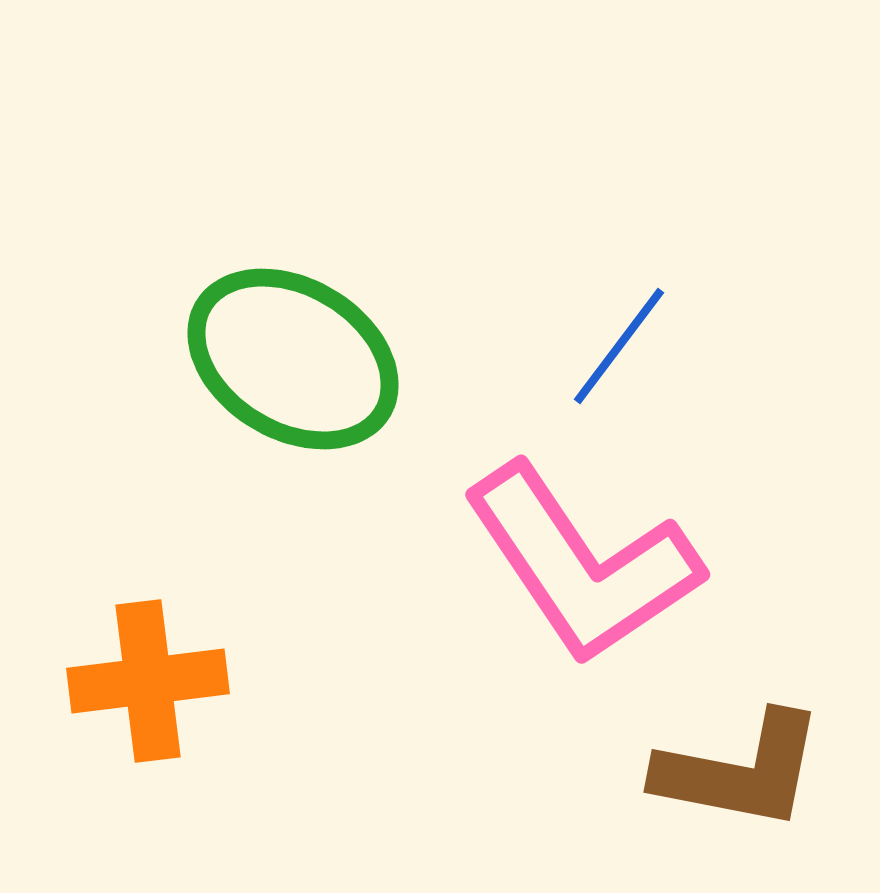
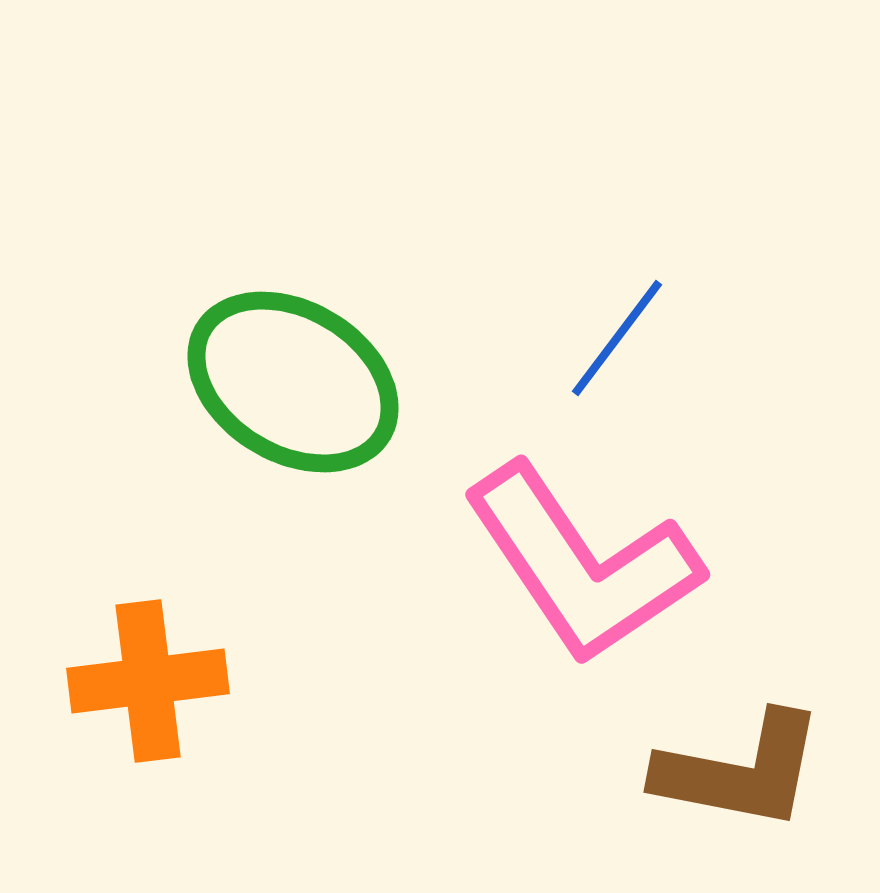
blue line: moved 2 px left, 8 px up
green ellipse: moved 23 px down
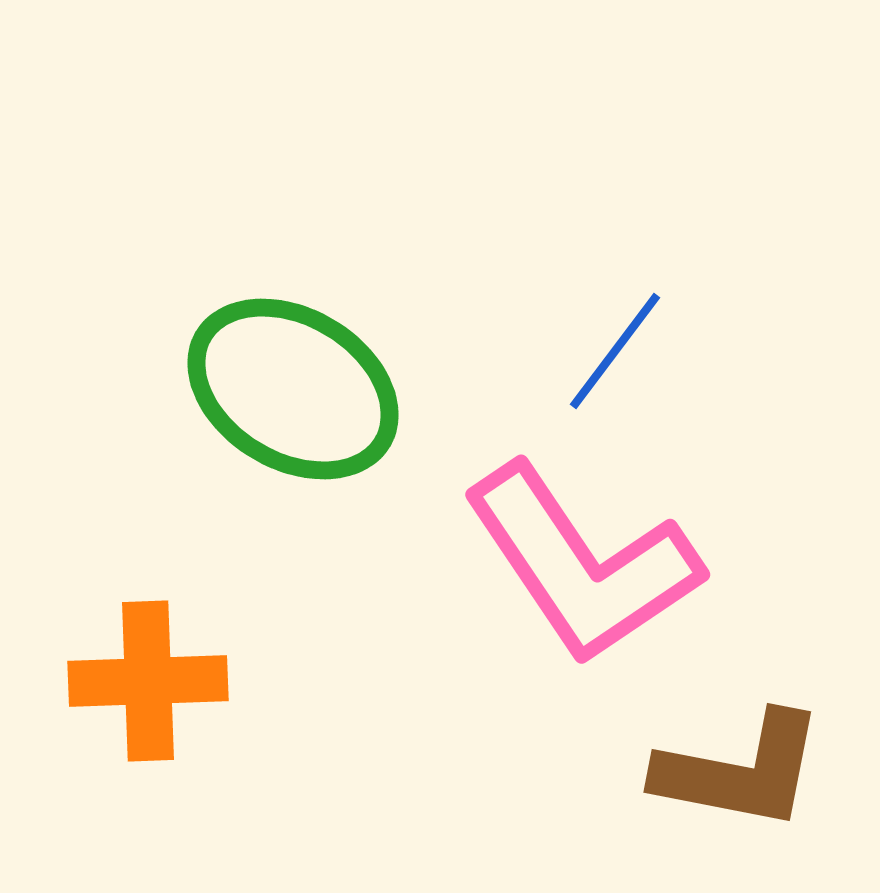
blue line: moved 2 px left, 13 px down
green ellipse: moved 7 px down
orange cross: rotated 5 degrees clockwise
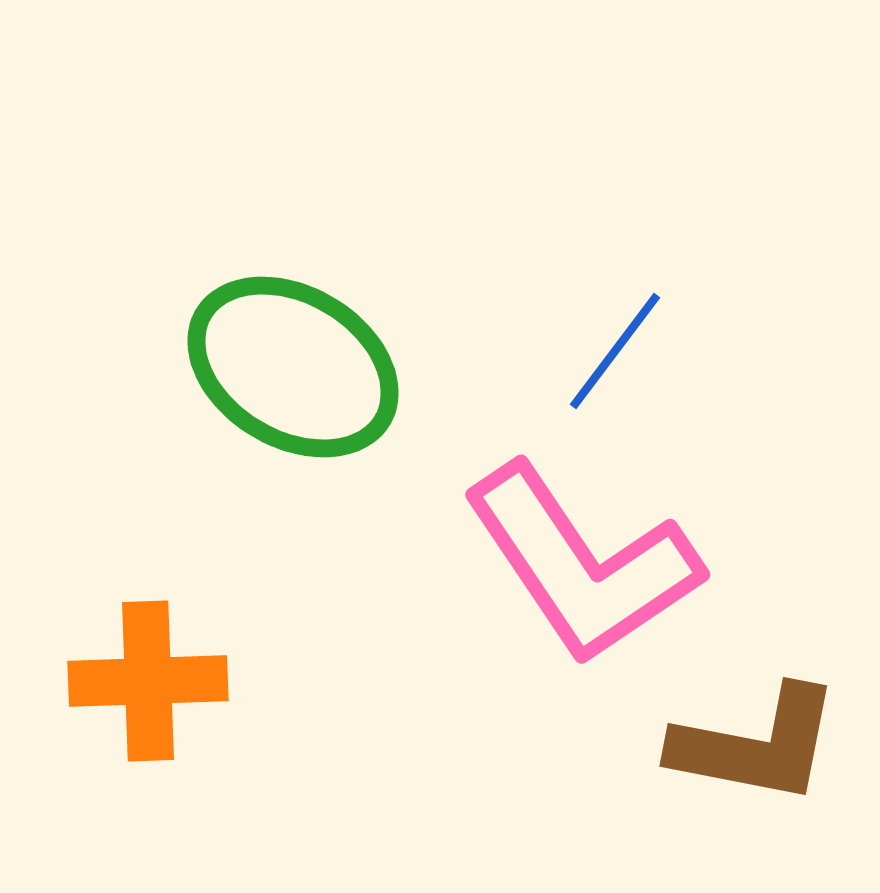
green ellipse: moved 22 px up
brown L-shape: moved 16 px right, 26 px up
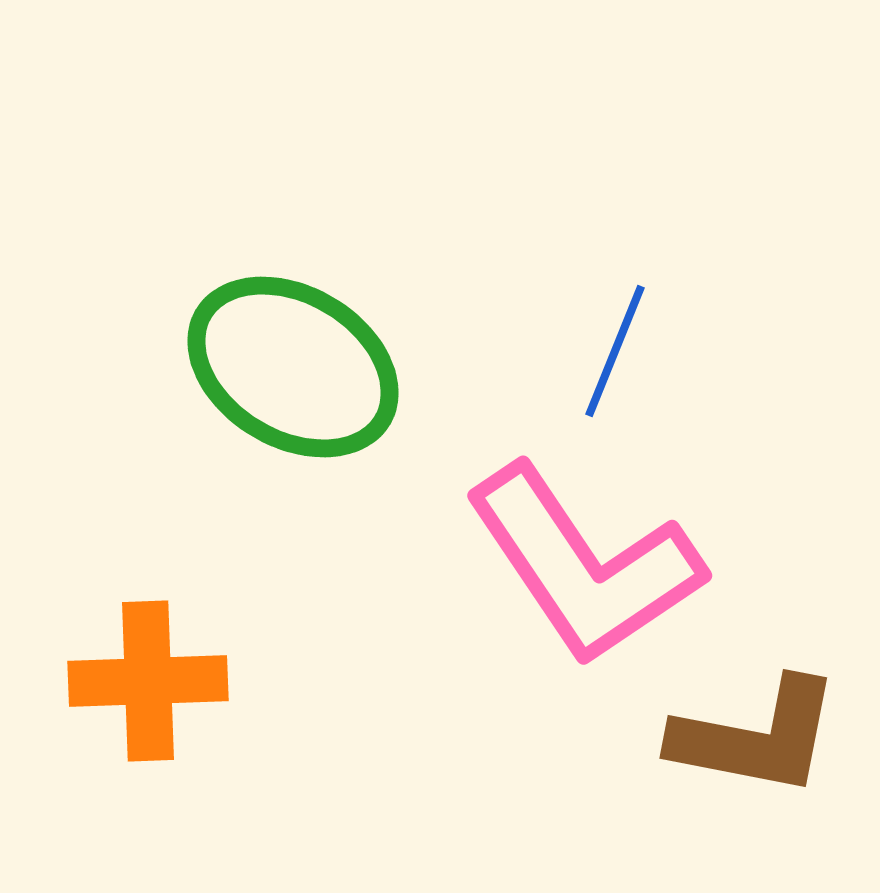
blue line: rotated 15 degrees counterclockwise
pink L-shape: moved 2 px right, 1 px down
brown L-shape: moved 8 px up
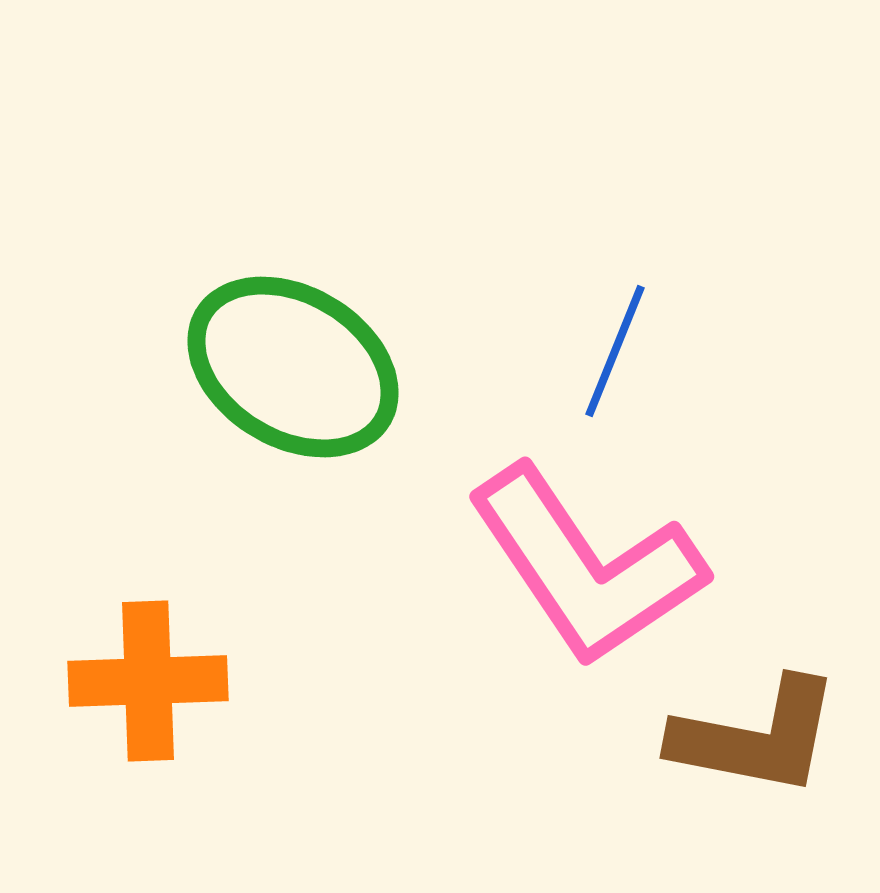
pink L-shape: moved 2 px right, 1 px down
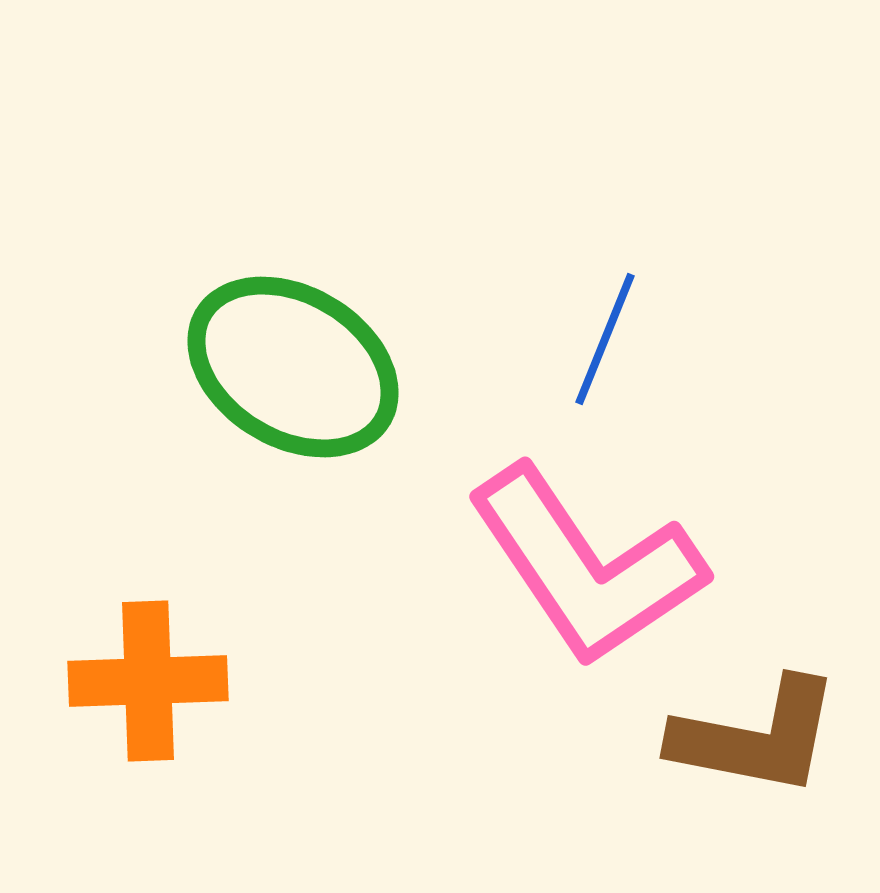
blue line: moved 10 px left, 12 px up
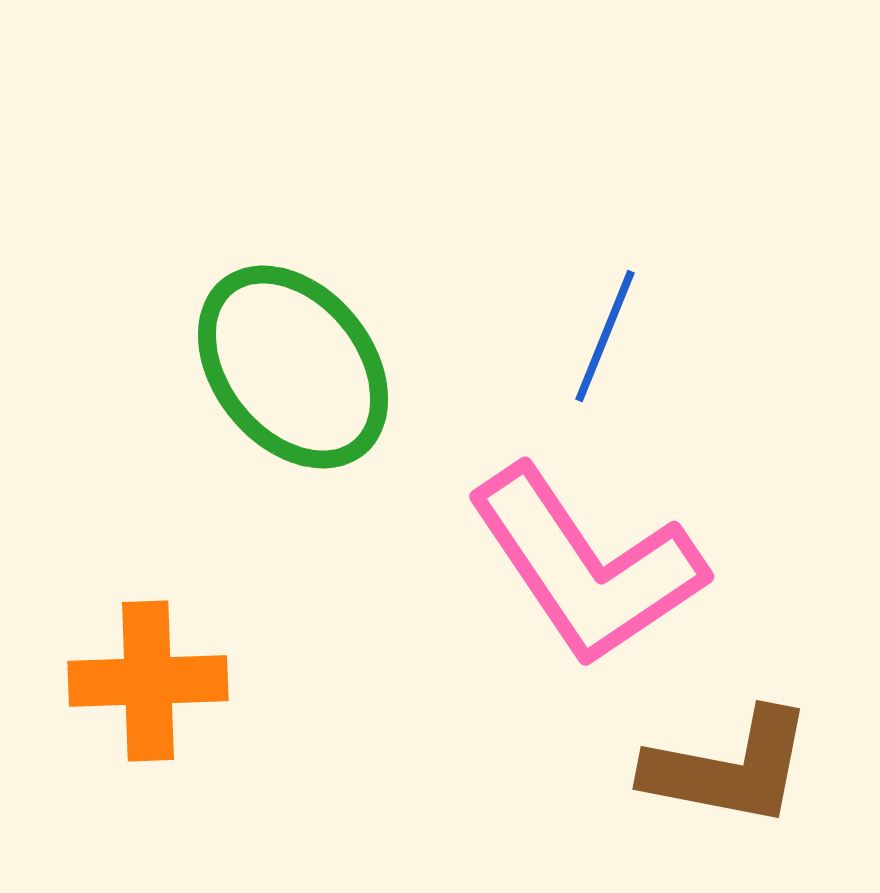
blue line: moved 3 px up
green ellipse: rotated 20 degrees clockwise
brown L-shape: moved 27 px left, 31 px down
